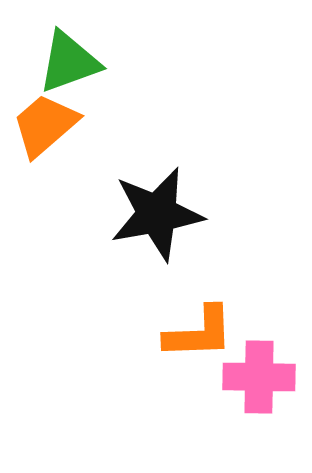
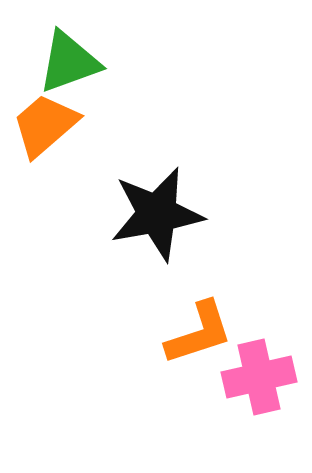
orange L-shape: rotated 16 degrees counterclockwise
pink cross: rotated 14 degrees counterclockwise
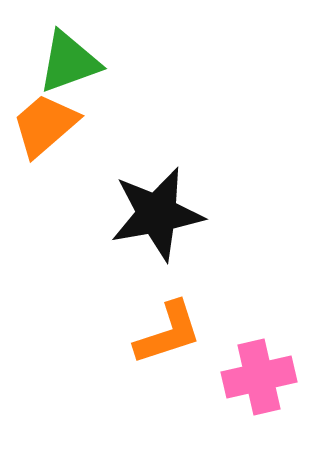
orange L-shape: moved 31 px left
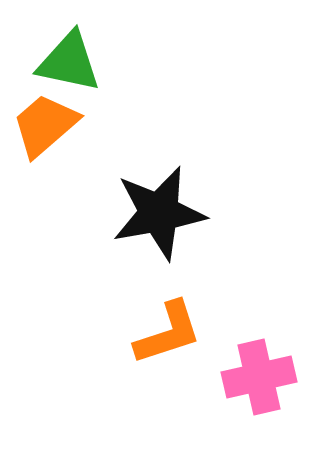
green triangle: rotated 32 degrees clockwise
black star: moved 2 px right, 1 px up
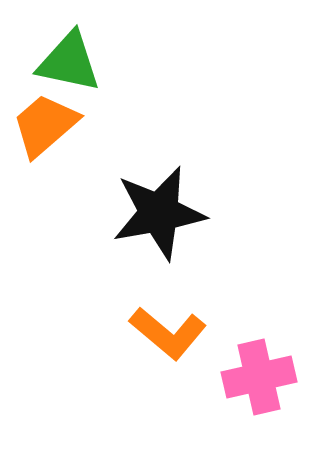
orange L-shape: rotated 58 degrees clockwise
